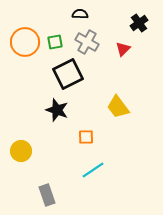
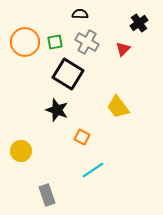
black square: rotated 32 degrees counterclockwise
orange square: moved 4 px left; rotated 28 degrees clockwise
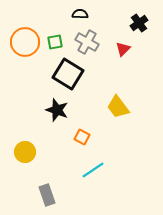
yellow circle: moved 4 px right, 1 px down
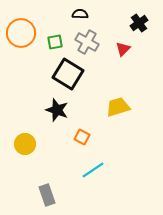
orange circle: moved 4 px left, 9 px up
yellow trapezoid: rotated 110 degrees clockwise
yellow circle: moved 8 px up
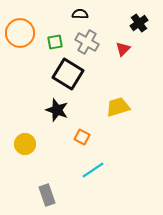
orange circle: moved 1 px left
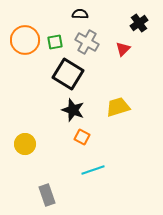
orange circle: moved 5 px right, 7 px down
black star: moved 16 px right
cyan line: rotated 15 degrees clockwise
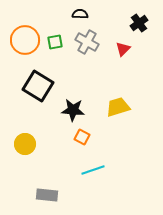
black square: moved 30 px left, 12 px down
black star: rotated 15 degrees counterclockwise
gray rectangle: rotated 65 degrees counterclockwise
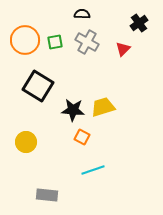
black semicircle: moved 2 px right
yellow trapezoid: moved 15 px left
yellow circle: moved 1 px right, 2 px up
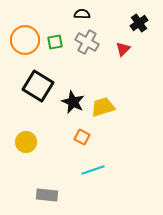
black star: moved 8 px up; rotated 20 degrees clockwise
